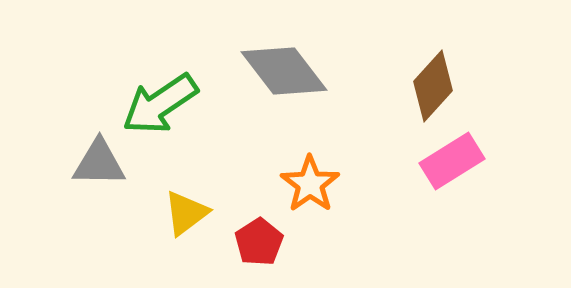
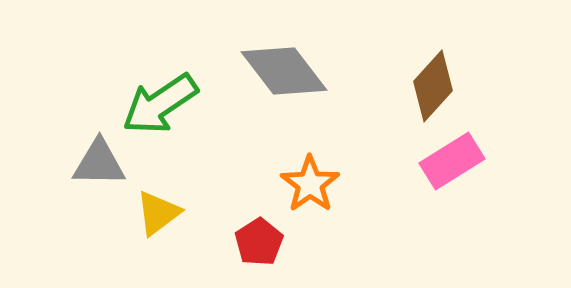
yellow triangle: moved 28 px left
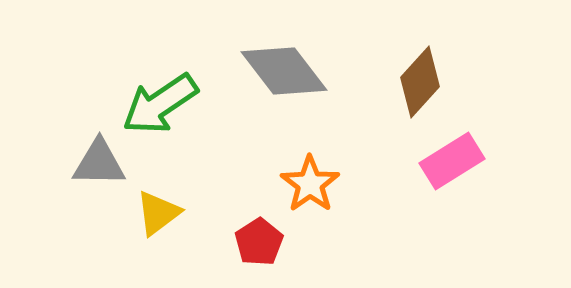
brown diamond: moved 13 px left, 4 px up
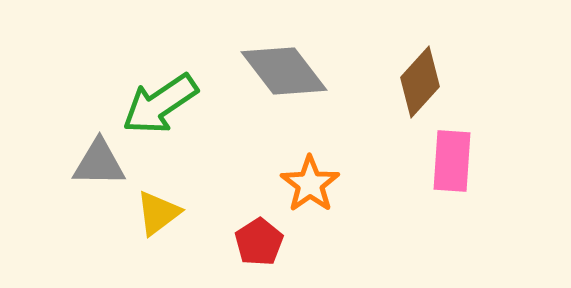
pink rectangle: rotated 54 degrees counterclockwise
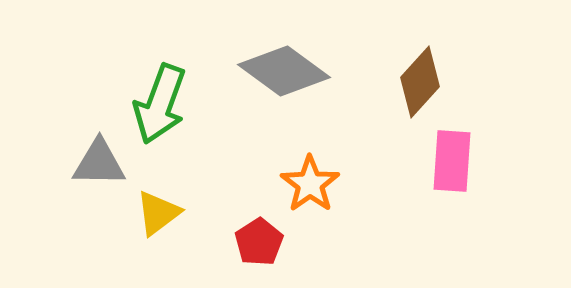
gray diamond: rotated 16 degrees counterclockwise
green arrow: rotated 36 degrees counterclockwise
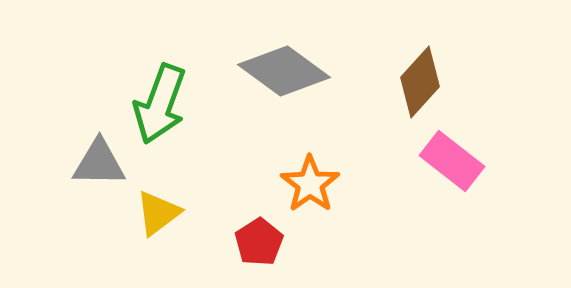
pink rectangle: rotated 56 degrees counterclockwise
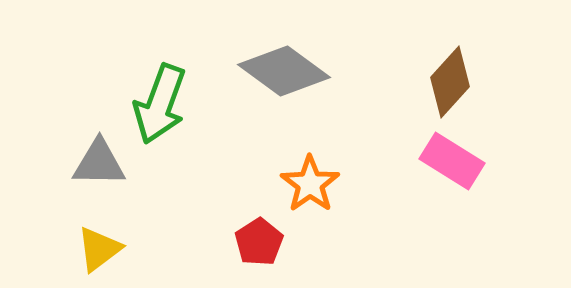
brown diamond: moved 30 px right
pink rectangle: rotated 6 degrees counterclockwise
yellow triangle: moved 59 px left, 36 px down
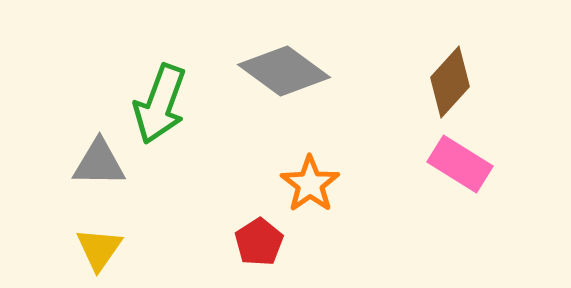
pink rectangle: moved 8 px right, 3 px down
yellow triangle: rotated 18 degrees counterclockwise
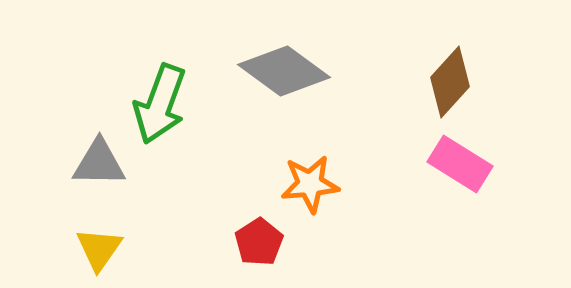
orange star: rotated 30 degrees clockwise
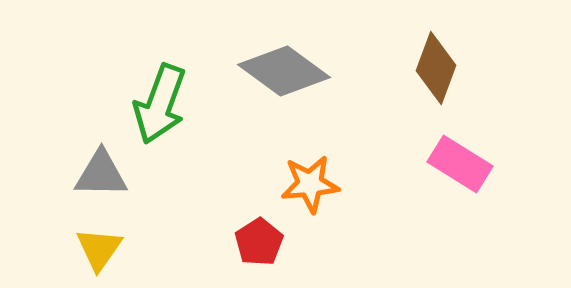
brown diamond: moved 14 px left, 14 px up; rotated 22 degrees counterclockwise
gray triangle: moved 2 px right, 11 px down
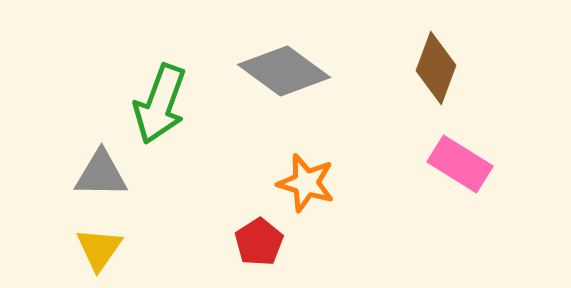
orange star: moved 4 px left, 1 px up; rotated 22 degrees clockwise
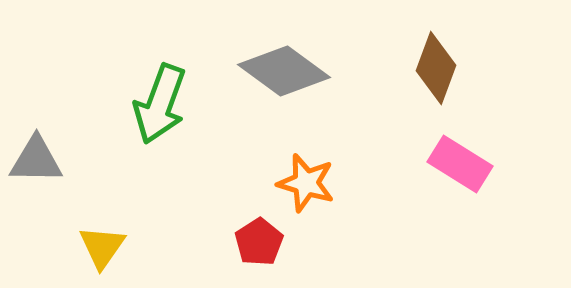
gray triangle: moved 65 px left, 14 px up
yellow triangle: moved 3 px right, 2 px up
